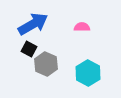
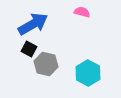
pink semicircle: moved 15 px up; rotated 14 degrees clockwise
gray hexagon: rotated 10 degrees counterclockwise
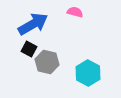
pink semicircle: moved 7 px left
gray hexagon: moved 1 px right, 2 px up
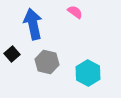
pink semicircle: rotated 21 degrees clockwise
blue arrow: rotated 72 degrees counterclockwise
black square: moved 17 px left, 5 px down; rotated 21 degrees clockwise
